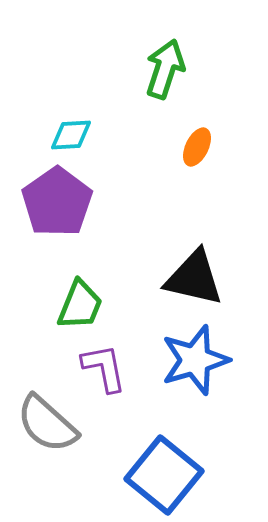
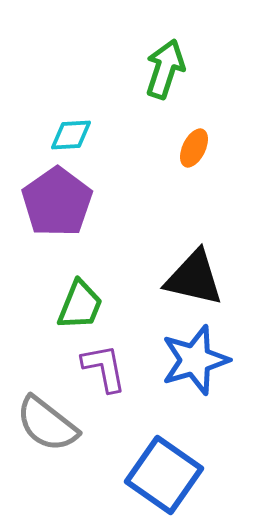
orange ellipse: moved 3 px left, 1 px down
gray semicircle: rotated 4 degrees counterclockwise
blue square: rotated 4 degrees counterclockwise
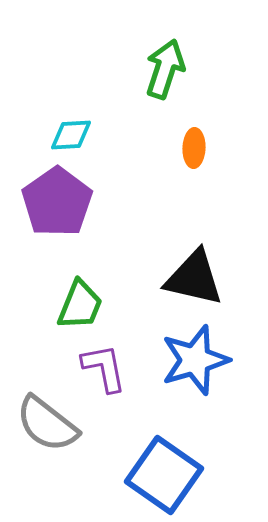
orange ellipse: rotated 24 degrees counterclockwise
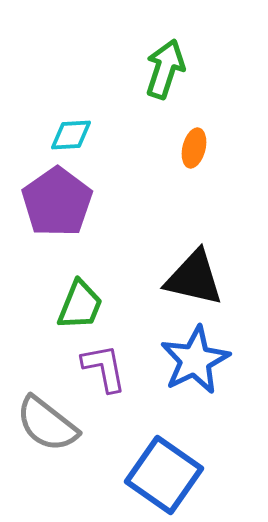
orange ellipse: rotated 12 degrees clockwise
blue star: rotated 10 degrees counterclockwise
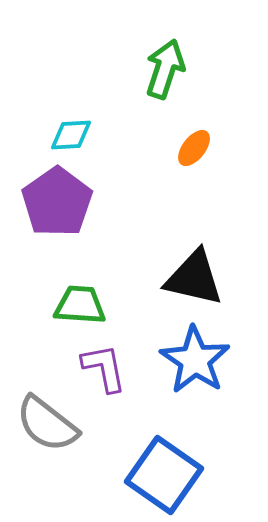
orange ellipse: rotated 24 degrees clockwise
green trapezoid: rotated 108 degrees counterclockwise
blue star: rotated 12 degrees counterclockwise
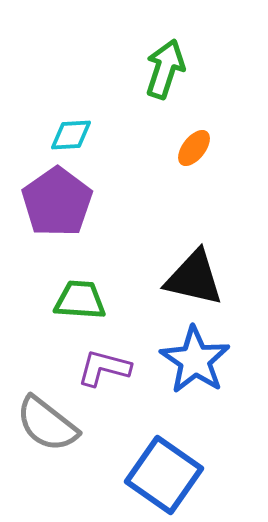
green trapezoid: moved 5 px up
purple L-shape: rotated 64 degrees counterclockwise
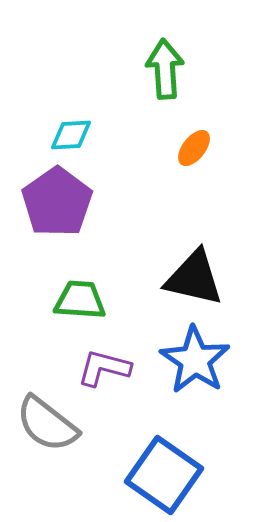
green arrow: rotated 22 degrees counterclockwise
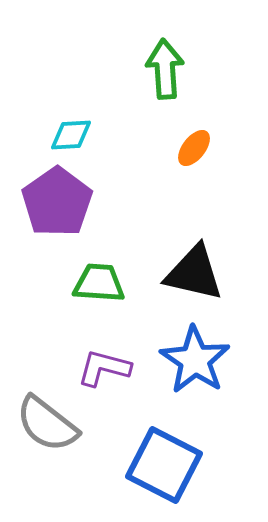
black triangle: moved 5 px up
green trapezoid: moved 19 px right, 17 px up
blue square: moved 10 px up; rotated 8 degrees counterclockwise
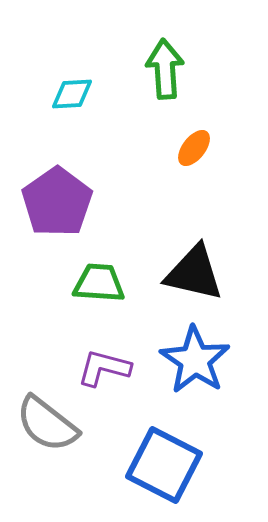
cyan diamond: moved 1 px right, 41 px up
